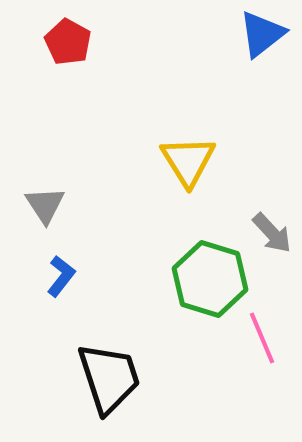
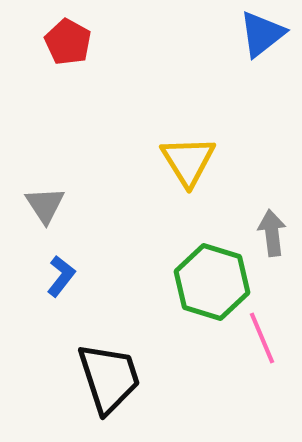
gray arrow: rotated 144 degrees counterclockwise
green hexagon: moved 2 px right, 3 px down
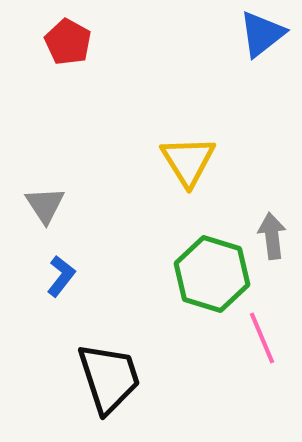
gray arrow: moved 3 px down
green hexagon: moved 8 px up
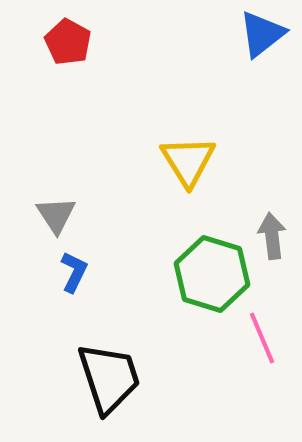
gray triangle: moved 11 px right, 10 px down
blue L-shape: moved 13 px right, 4 px up; rotated 12 degrees counterclockwise
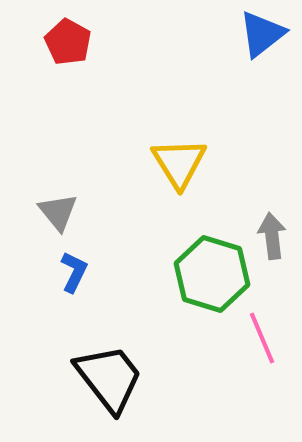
yellow triangle: moved 9 px left, 2 px down
gray triangle: moved 2 px right, 3 px up; rotated 6 degrees counterclockwise
black trapezoid: rotated 20 degrees counterclockwise
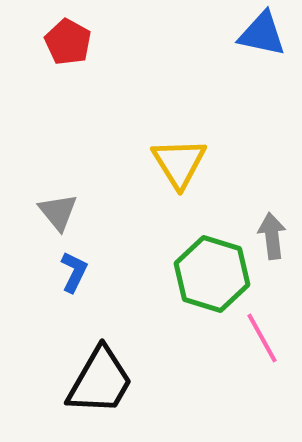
blue triangle: rotated 50 degrees clockwise
pink line: rotated 6 degrees counterclockwise
black trapezoid: moved 9 px left, 3 px down; rotated 68 degrees clockwise
